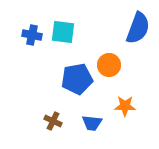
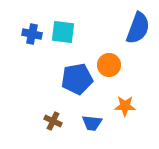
blue cross: moved 1 px up
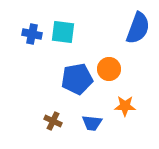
orange circle: moved 4 px down
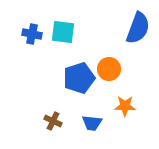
blue pentagon: moved 2 px right, 1 px up; rotated 8 degrees counterclockwise
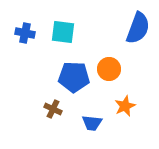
blue cross: moved 7 px left, 1 px up
blue pentagon: moved 5 px left, 1 px up; rotated 20 degrees clockwise
orange star: rotated 25 degrees counterclockwise
brown cross: moved 12 px up
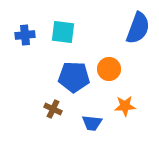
blue cross: moved 2 px down; rotated 18 degrees counterclockwise
orange star: rotated 20 degrees clockwise
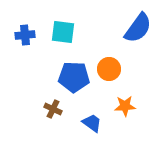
blue semicircle: rotated 16 degrees clockwise
blue trapezoid: rotated 150 degrees counterclockwise
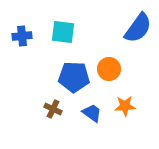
blue cross: moved 3 px left, 1 px down
blue trapezoid: moved 10 px up
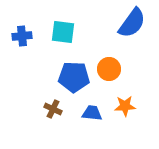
blue semicircle: moved 6 px left, 5 px up
blue trapezoid: rotated 30 degrees counterclockwise
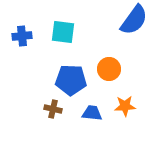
blue semicircle: moved 2 px right, 3 px up
blue pentagon: moved 3 px left, 3 px down
brown cross: rotated 12 degrees counterclockwise
